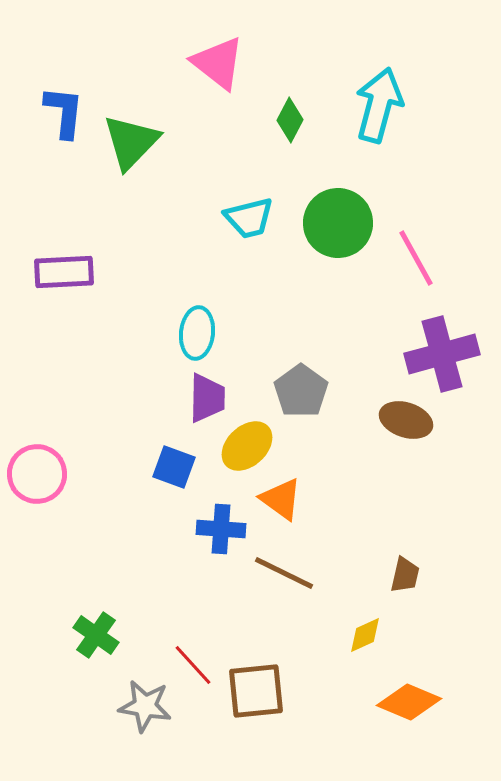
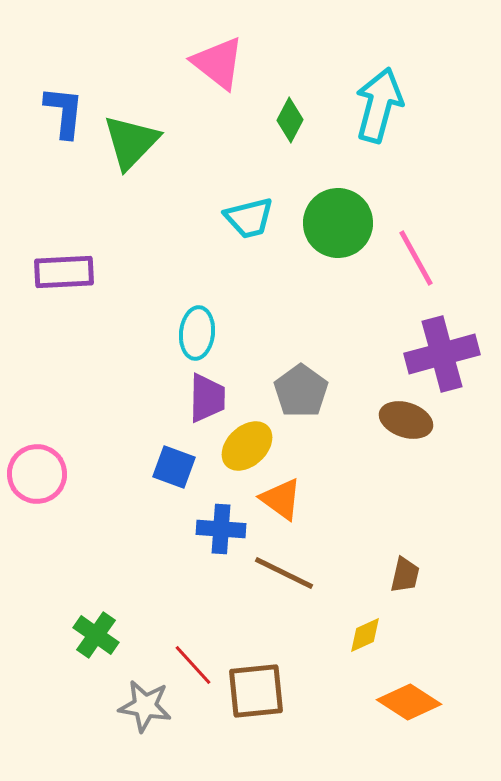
orange diamond: rotated 10 degrees clockwise
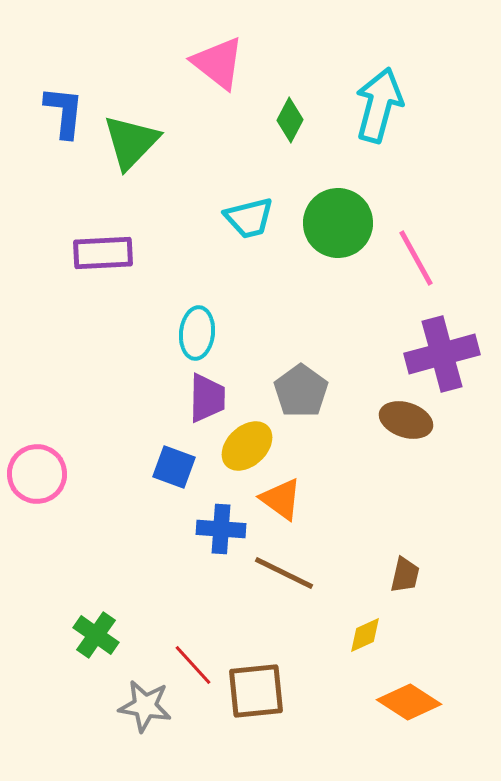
purple rectangle: moved 39 px right, 19 px up
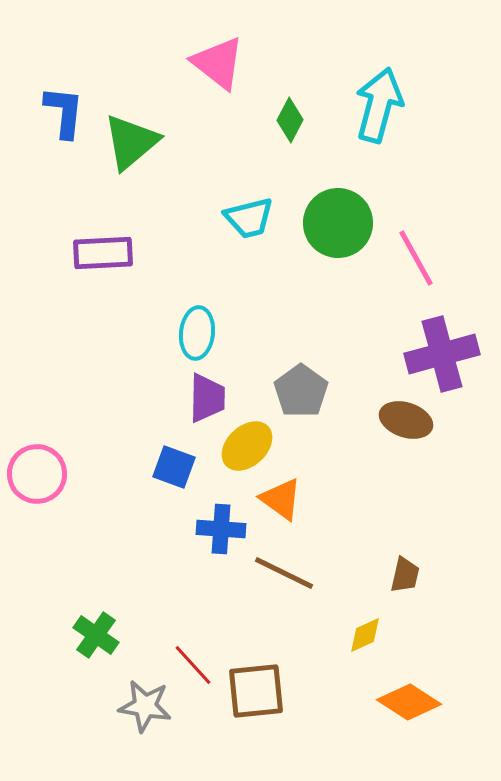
green triangle: rotated 6 degrees clockwise
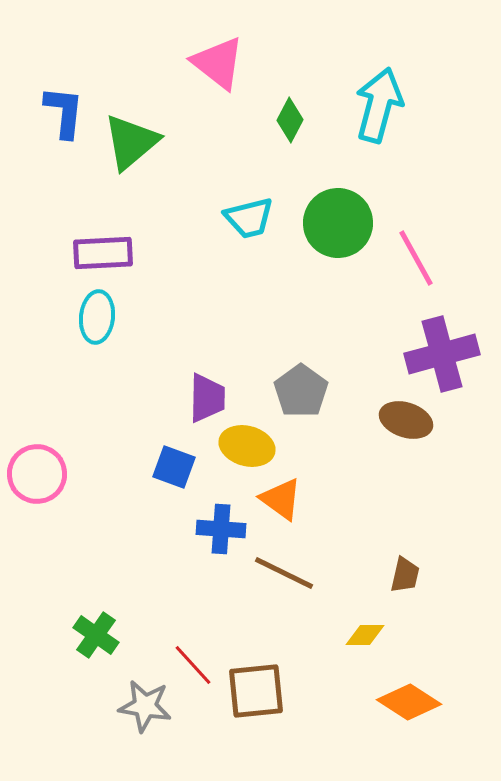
cyan ellipse: moved 100 px left, 16 px up
yellow ellipse: rotated 58 degrees clockwise
yellow diamond: rotated 24 degrees clockwise
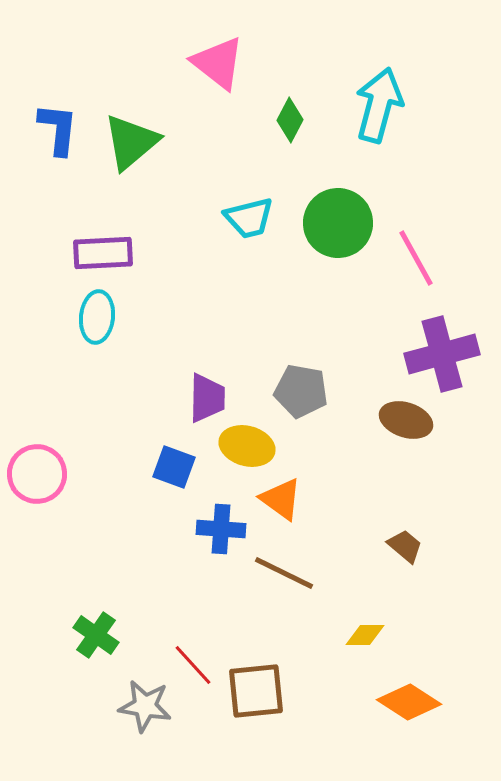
blue L-shape: moved 6 px left, 17 px down
gray pentagon: rotated 26 degrees counterclockwise
brown trapezoid: moved 29 px up; rotated 63 degrees counterclockwise
